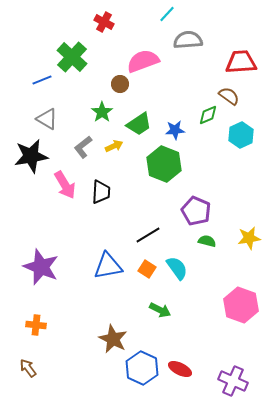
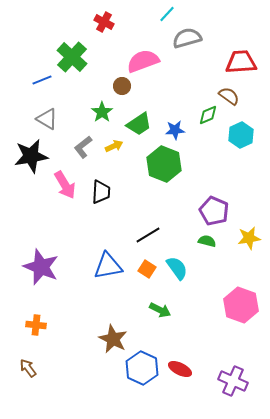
gray semicircle: moved 1 px left, 2 px up; rotated 12 degrees counterclockwise
brown circle: moved 2 px right, 2 px down
purple pentagon: moved 18 px right
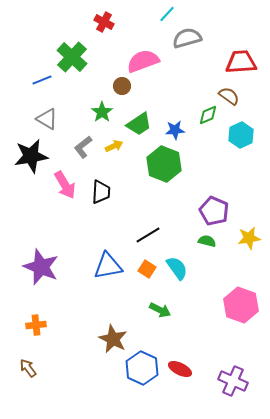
orange cross: rotated 12 degrees counterclockwise
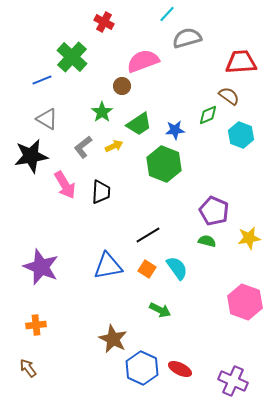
cyan hexagon: rotated 15 degrees counterclockwise
pink hexagon: moved 4 px right, 3 px up
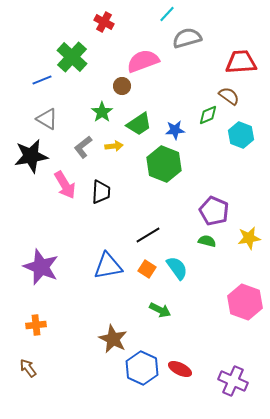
yellow arrow: rotated 18 degrees clockwise
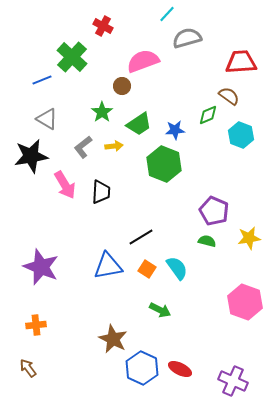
red cross: moved 1 px left, 4 px down
black line: moved 7 px left, 2 px down
